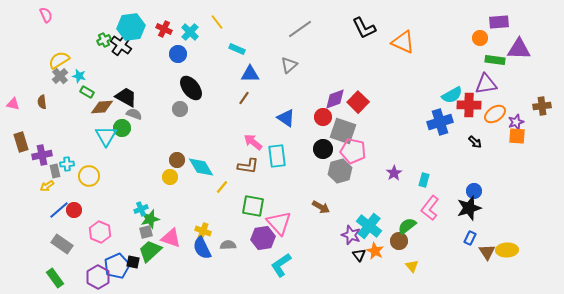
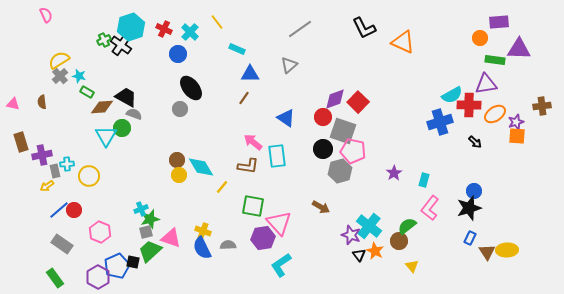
cyan hexagon at (131, 27): rotated 12 degrees counterclockwise
yellow circle at (170, 177): moved 9 px right, 2 px up
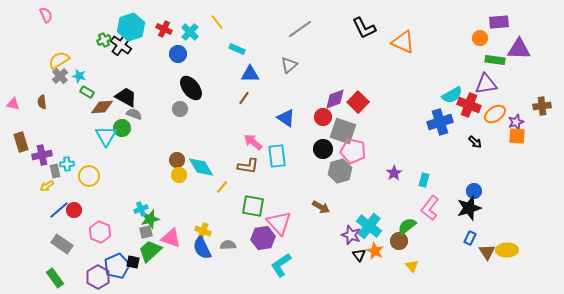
red cross at (469, 105): rotated 20 degrees clockwise
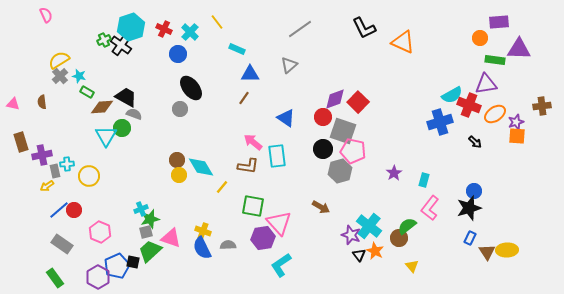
brown circle at (399, 241): moved 3 px up
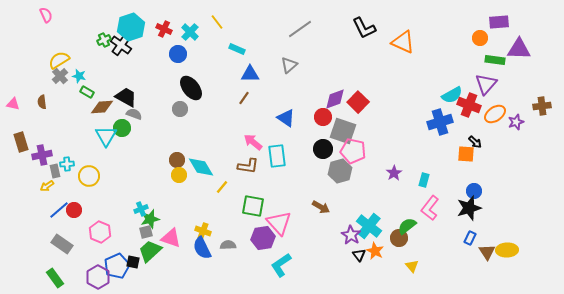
purple triangle at (486, 84): rotated 40 degrees counterclockwise
orange square at (517, 136): moved 51 px left, 18 px down
purple star at (351, 235): rotated 12 degrees clockwise
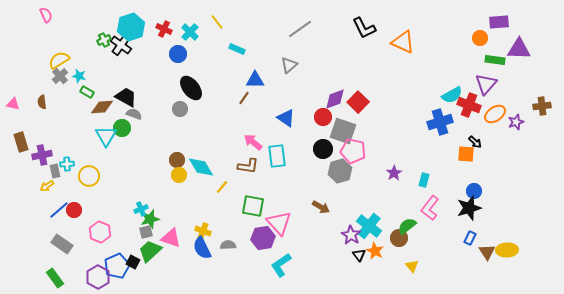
blue triangle at (250, 74): moved 5 px right, 6 px down
black square at (133, 262): rotated 16 degrees clockwise
